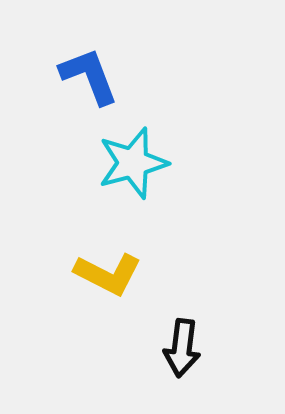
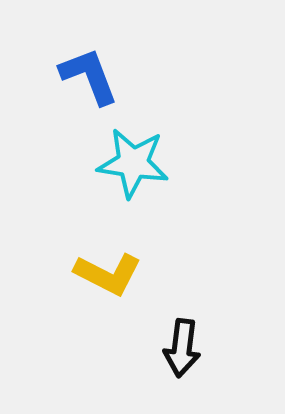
cyan star: rotated 24 degrees clockwise
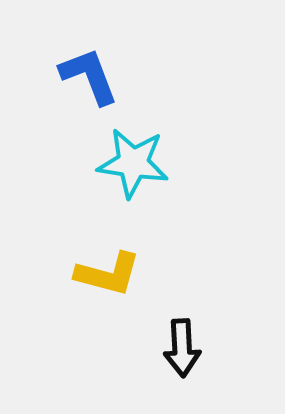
yellow L-shape: rotated 12 degrees counterclockwise
black arrow: rotated 10 degrees counterclockwise
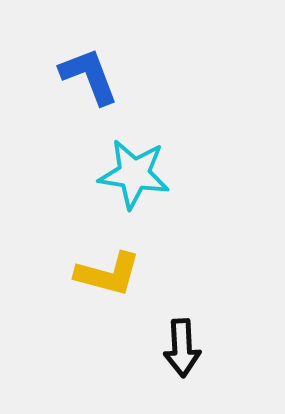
cyan star: moved 1 px right, 11 px down
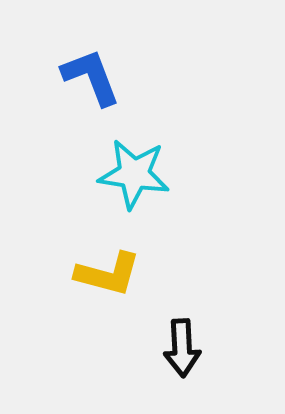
blue L-shape: moved 2 px right, 1 px down
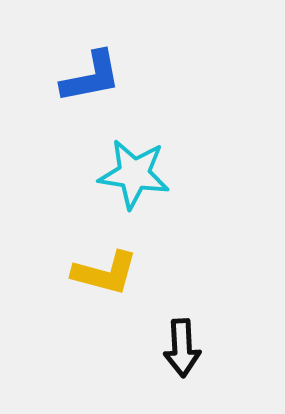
blue L-shape: rotated 100 degrees clockwise
yellow L-shape: moved 3 px left, 1 px up
